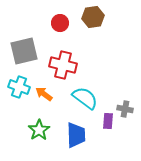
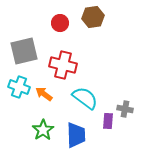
green star: moved 4 px right
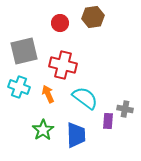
orange arrow: moved 4 px right; rotated 30 degrees clockwise
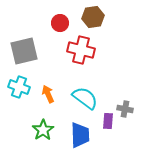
red cross: moved 18 px right, 15 px up
blue trapezoid: moved 4 px right
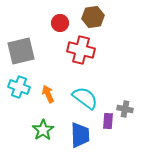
gray square: moved 3 px left
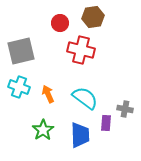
purple rectangle: moved 2 px left, 2 px down
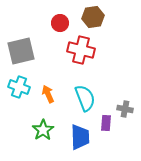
cyan semicircle: rotated 32 degrees clockwise
blue trapezoid: moved 2 px down
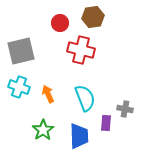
blue trapezoid: moved 1 px left, 1 px up
